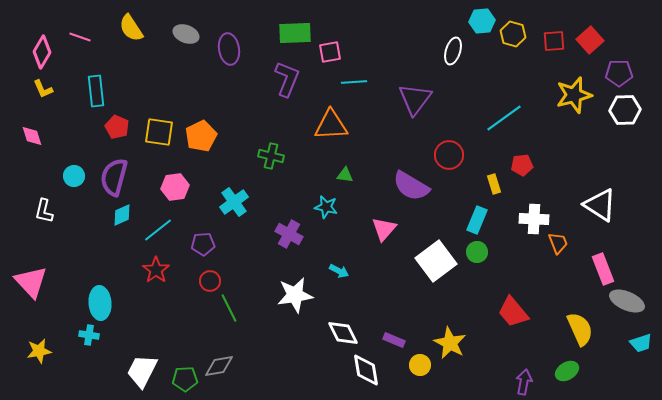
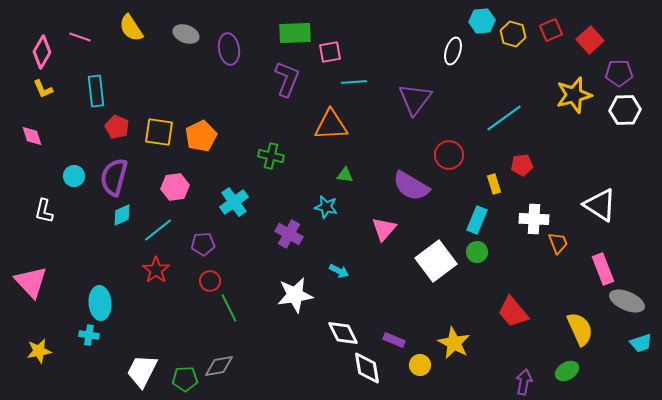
red square at (554, 41): moved 3 px left, 11 px up; rotated 20 degrees counterclockwise
yellow star at (450, 343): moved 4 px right
white diamond at (366, 370): moved 1 px right, 2 px up
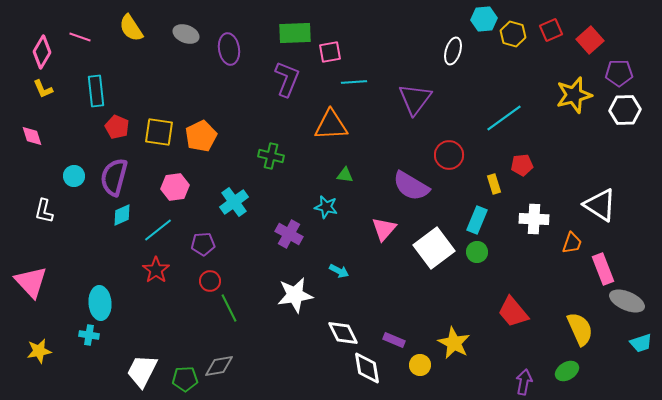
cyan hexagon at (482, 21): moved 2 px right, 2 px up
orange trapezoid at (558, 243): moved 14 px right; rotated 40 degrees clockwise
white square at (436, 261): moved 2 px left, 13 px up
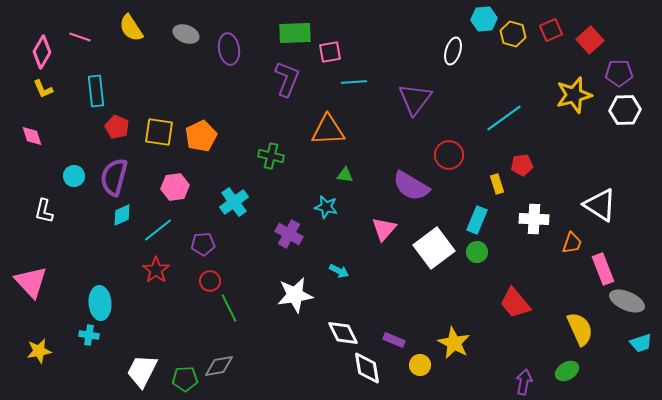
orange triangle at (331, 125): moved 3 px left, 5 px down
yellow rectangle at (494, 184): moved 3 px right
red trapezoid at (513, 312): moved 2 px right, 9 px up
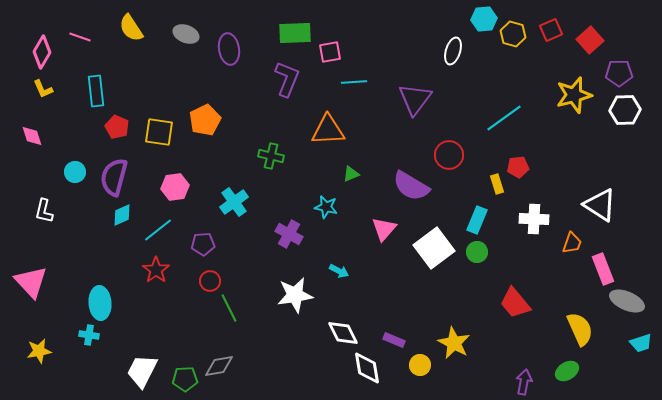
orange pentagon at (201, 136): moved 4 px right, 16 px up
red pentagon at (522, 165): moved 4 px left, 2 px down
green triangle at (345, 175): moved 6 px right, 1 px up; rotated 30 degrees counterclockwise
cyan circle at (74, 176): moved 1 px right, 4 px up
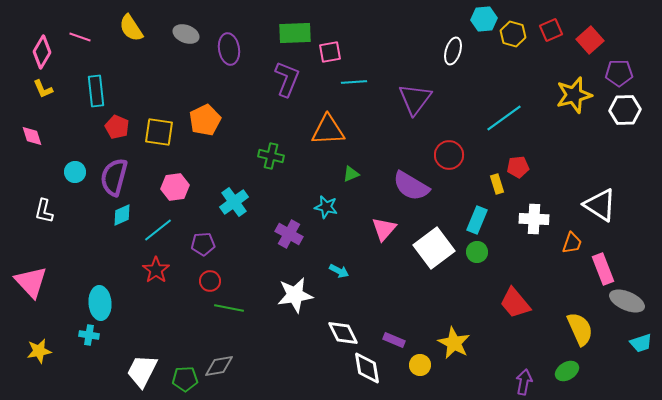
green line at (229, 308): rotated 52 degrees counterclockwise
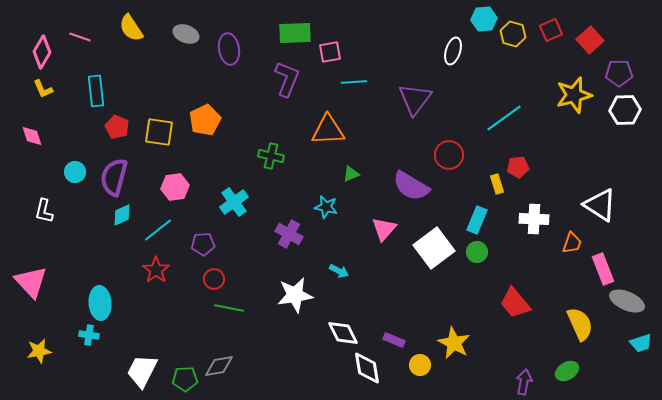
red circle at (210, 281): moved 4 px right, 2 px up
yellow semicircle at (580, 329): moved 5 px up
